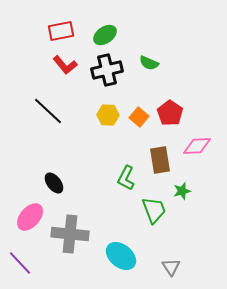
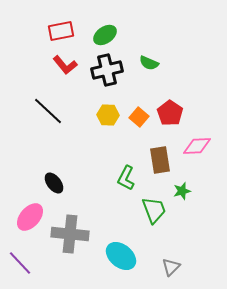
gray triangle: rotated 18 degrees clockwise
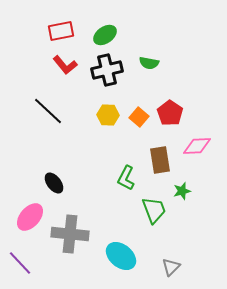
green semicircle: rotated 12 degrees counterclockwise
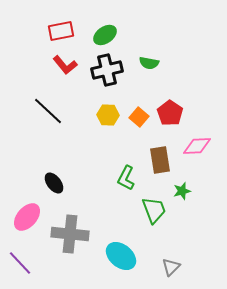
pink ellipse: moved 3 px left
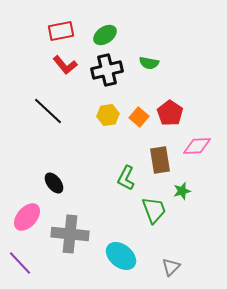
yellow hexagon: rotated 10 degrees counterclockwise
